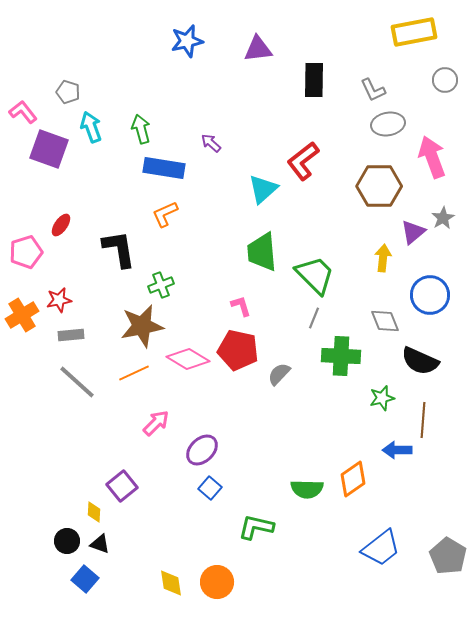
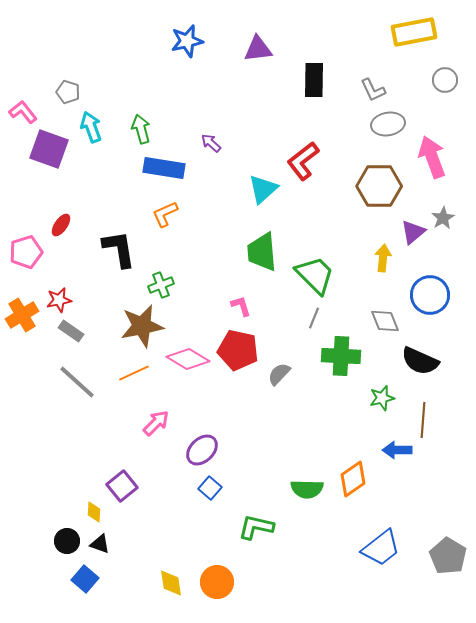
gray rectangle at (71, 335): moved 4 px up; rotated 40 degrees clockwise
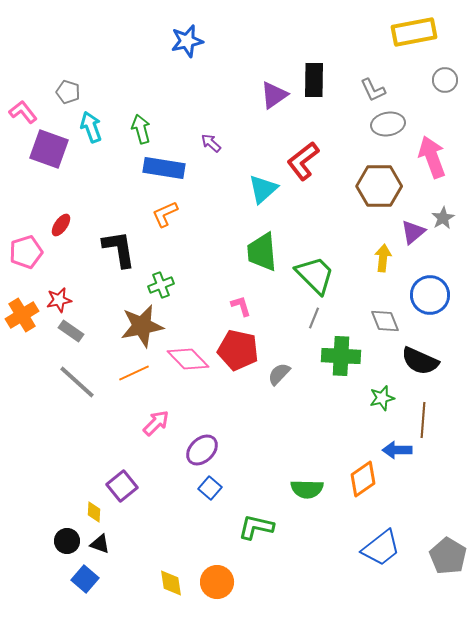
purple triangle at (258, 49): moved 16 px right, 46 px down; rotated 28 degrees counterclockwise
pink diamond at (188, 359): rotated 15 degrees clockwise
orange diamond at (353, 479): moved 10 px right
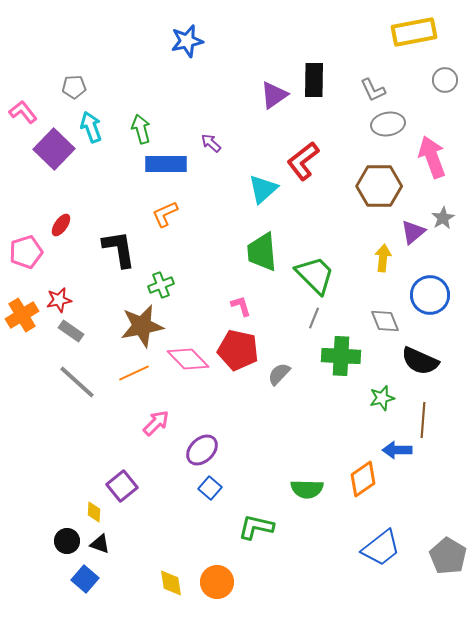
gray pentagon at (68, 92): moved 6 px right, 5 px up; rotated 20 degrees counterclockwise
purple square at (49, 149): moved 5 px right; rotated 24 degrees clockwise
blue rectangle at (164, 168): moved 2 px right, 4 px up; rotated 9 degrees counterclockwise
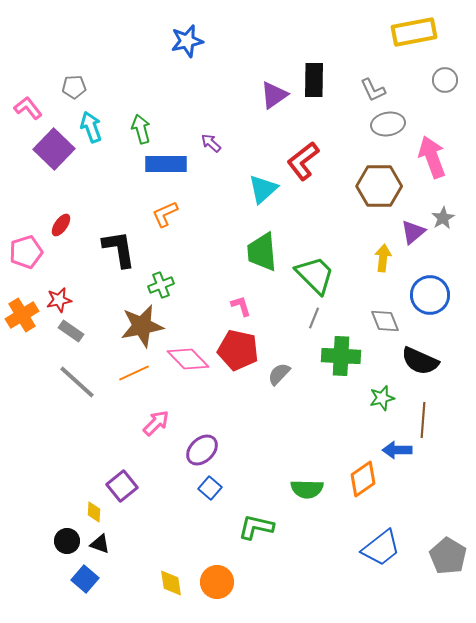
pink L-shape at (23, 112): moved 5 px right, 4 px up
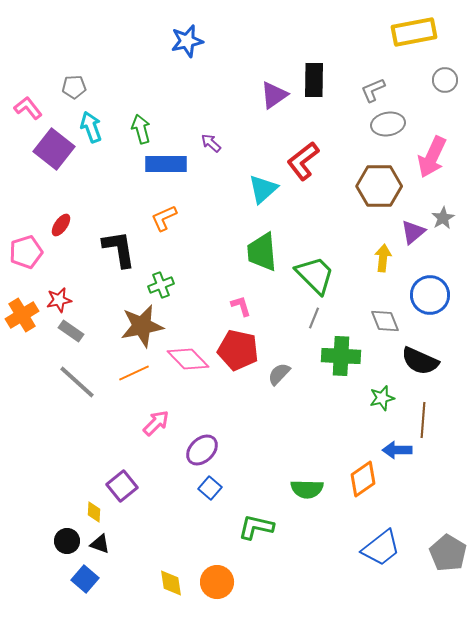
gray L-shape at (373, 90): rotated 92 degrees clockwise
purple square at (54, 149): rotated 6 degrees counterclockwise
pink arrow at (432, 157): rotated 135 degrees counterclockwise
orange L-shape at (165, 214): moved 1 px left, 4 px down
gray pentagon at (448, 556): moved 3 px up
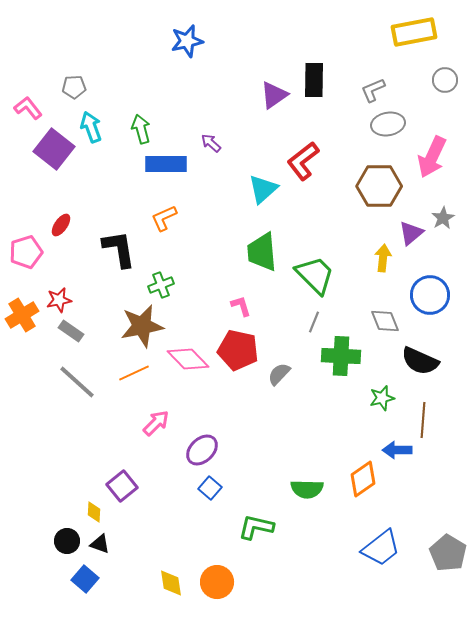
purple triangle at (413, 232): moved 2 px left, 1 px down
gray line at (314, 318): moved 4 px down
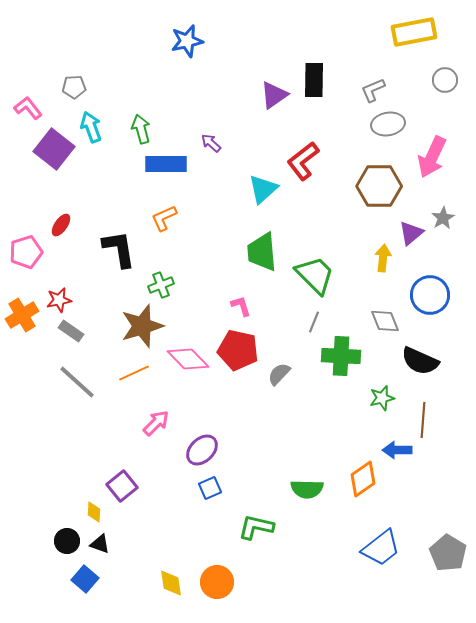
brown star at (142, 326): rotated 6 degrees counterclockwise
blue square at (210, 488): rotated 25 degrees clockwise
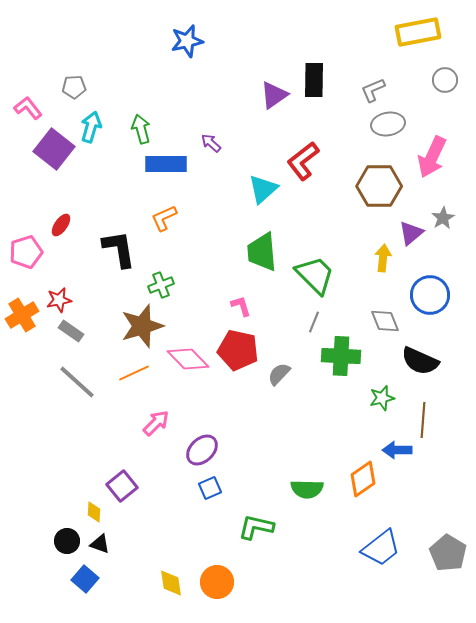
yellow rectangle at (414, 32): moved 4 px right
cyan arrow at (91, 127): rotated 36 degrees clockwise
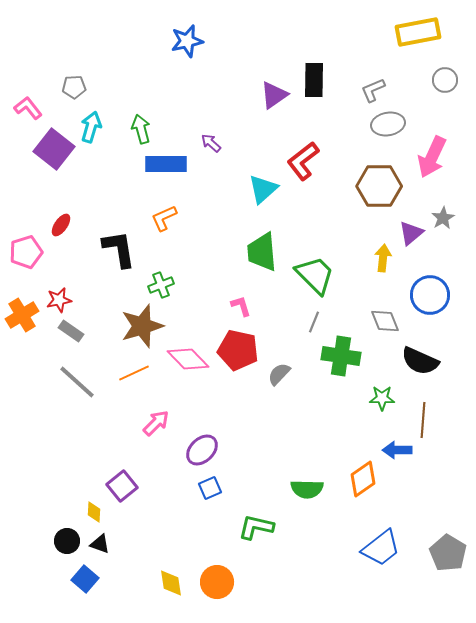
green cross at (341, 356): rotated 6 degrees clockwise
green star at (382, 398): rotated 15 degrees clockwise
